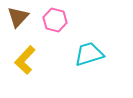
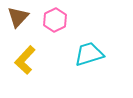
pink hexagon: rotated 20 degrees clockwise
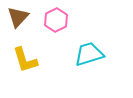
pink hexagon: moved 1 px right
yellow L-shape: rotated 60 degrees counterclockwise
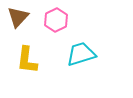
cyan trapezoid: moved 8 px left
yellow L-shape: moved 2 px right; rotated 24 degrees clockwise
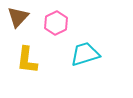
pink hexagon: moved 3 px down
cyan trapezoid: moved 4 px right
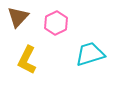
cyan trapezoid: moved 5 px right
yellow L-shape: rotated 20 degrees clockwise
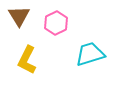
brown triangle: moved 1 px right, 1 px up; rotated 15 degrees counterclockwise
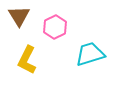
pink hexagon: moved 1 px left, 4 px down
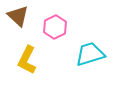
brown triangle: moved 1 px left; rotated 15 degrees counterclockwise
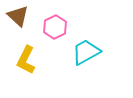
cyan trapezoid: moved 4 px left, 2 px up; rotated 12 degrees counterclockwise
yellow L-shape: moved 1 px left
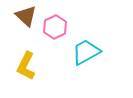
brown triangle: moved 8 px right
yellow L-shape: moved 6 px down
